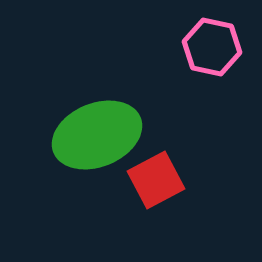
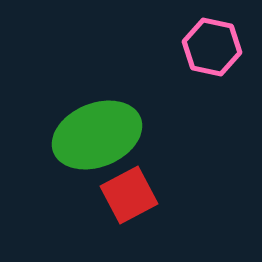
red square: moved 27 px left, 15 px down
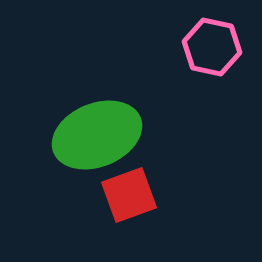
red square: rotated 8 degrees clockwise
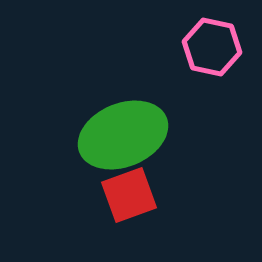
green ellipse: moved 26 px right
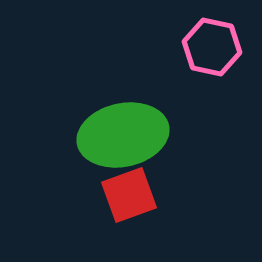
green ellipse: rotated 10 degrees clockwise
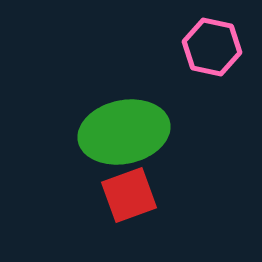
green ellipse: moved 1 px right, 3 px up
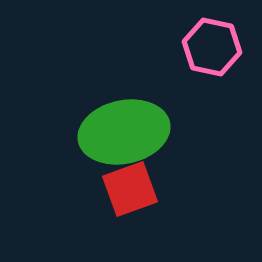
red square: moved 1 px right, 6 px up
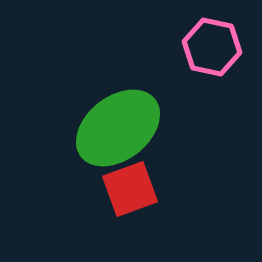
green ellipse: moved 6 px left, 4 px up; rotated 26 degrees counterclockwise
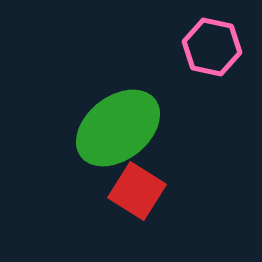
red square: moved 7 px right, 2 px down; rotated 38 degrees counterclockwise
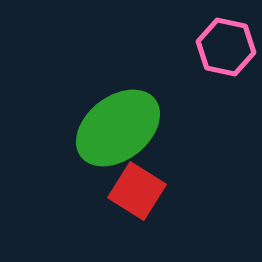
pink hexagon: moved 14 px right
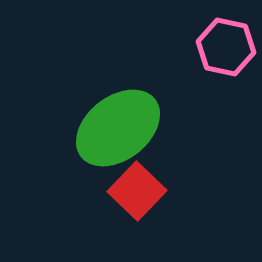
red square: rotated 12 degrees clockwise
